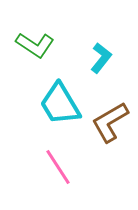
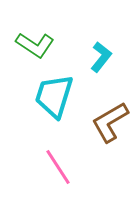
cyan L-shape: moved 1 px up
cyan trapezoid: moved 6 px left, 8 px up; rotated 48 degrees clockwise
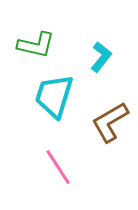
green L-shape: moved 1 px right; rotated 21 degrees counterclockwise
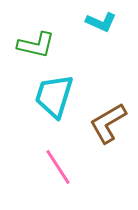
cyan L-shape: moved 35 px up; rotated 76 degrees clockwise
brown L-shape: moved 2 px left, 1 px down
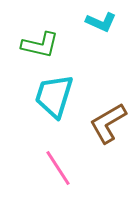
green L-shape: moved 4 px right
pink line: moved 1 px down
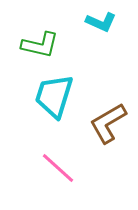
pink line: rotated 15 degrees counterclockwise
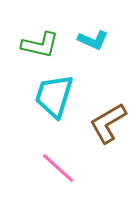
cyan L-shape: moved 8 px left, 18 px down
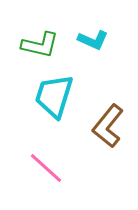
brown L-shape: moved 3 px down; rotated 21 degrees counterclockwise
pink line: moved 12 px left
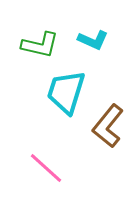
cyan trapezoid: moved 12 px right, 4 px up
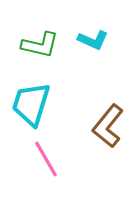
cyan trapezoid: moved 35 px left, 12 px down
pink line: moved 9 px up; rotated 18 degrees clockwise
